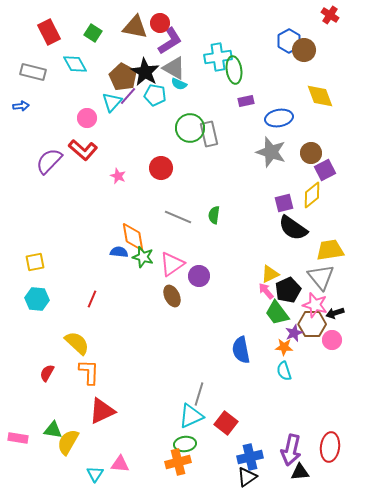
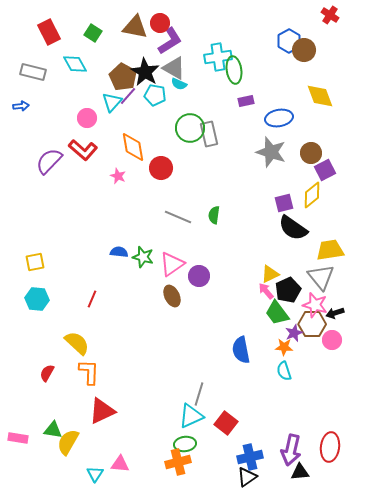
orange diamond at (133, 237): moved 90 px up
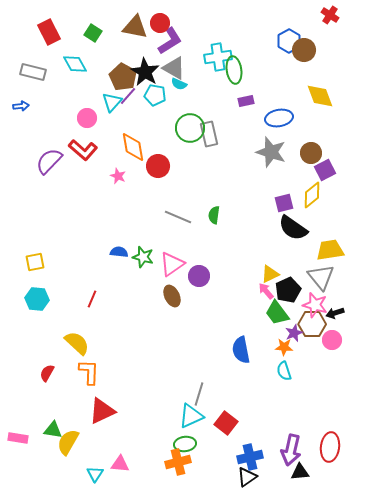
red circle at (161, 168): moved 3 px left, 2 px up
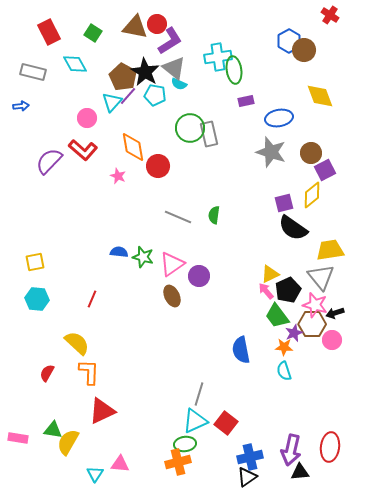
red circle at (160, 23): moved 3 px left, 1 px down
gray triangle at (174, 68): rotated 10 degrees clockwise
green trapezoid at (277, 313): moved 3 px down
cyan triangle at (191, 416): moved 4 px right, 5 px down
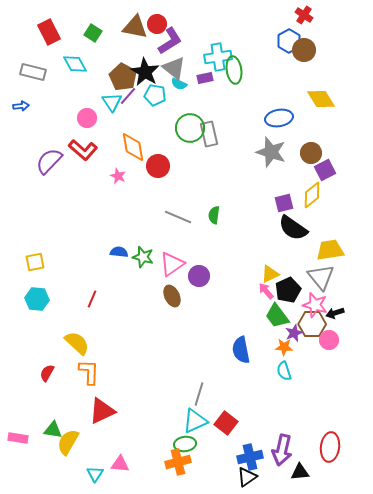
red cross at (330, 15): moved 26 px left
yellow diamond at (320, 96): moved 1 px right, 3 px down; rotated 12 degrees counterclockwise
purple rectangle at (246, 101): moved 41 px left, 23 px up
cyan triangle at (112, 102): rotated 15 degrees counterclockwise
pink circle at (332, 340): moved 3 px left
purple arrow at (291, 450): moved 9 px left
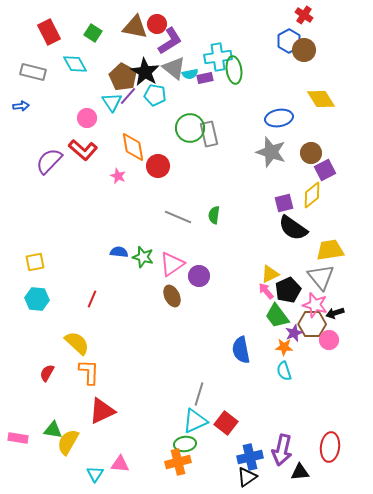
cyan semicircle at (179, 84): moved 11 px right, 10 px up; rotated 35 degrees counterclockwise
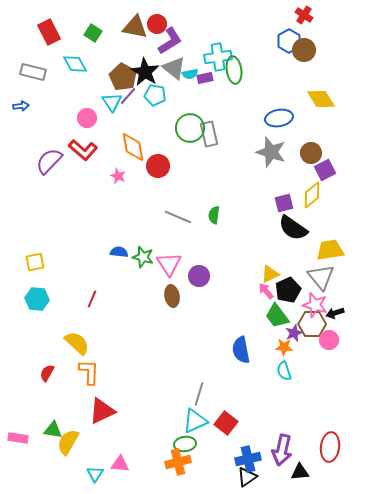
pink triangle at (172, 264): moved 3 px left; rotated 28 degrees counterclockwise
brown ellipse at (172, 296): rotated 15 degrees clockwise
blue cross at (250, 457): moved 2 px left, 2 px down
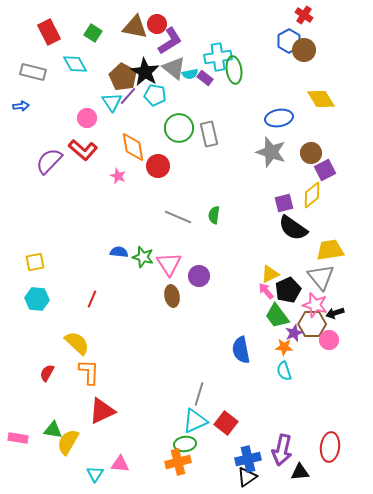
purple rectangle at (205, 78): rotated 49 degrees clockwise
green circle at (190, 128): moved 11 px left
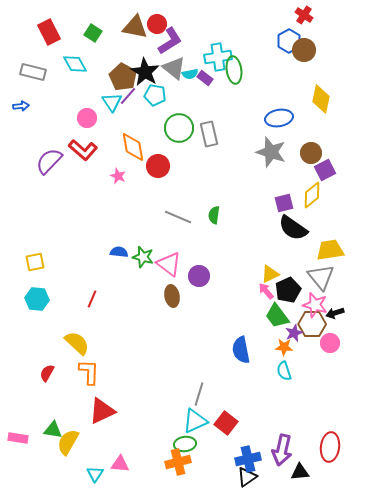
yellow diamond at (321, 99): rotated 44 degrees clockwise
pink triangle at (169, 264): rotated 20 degrees counterclockwise
pink circle at (329, 340): moved 1 px right, 3 px down
